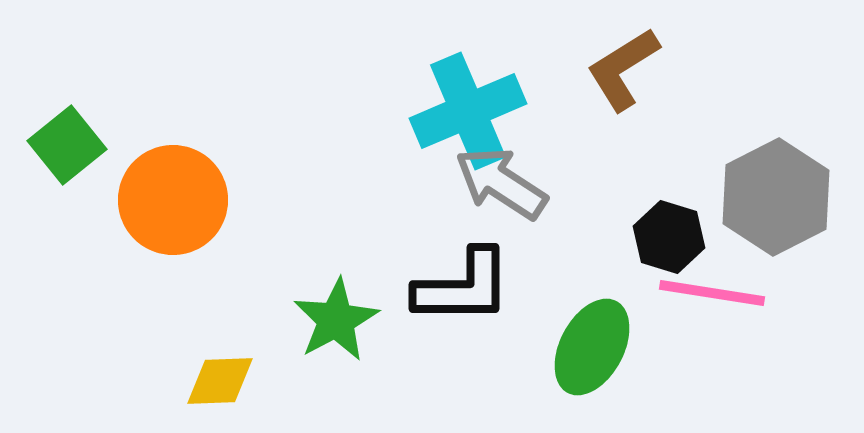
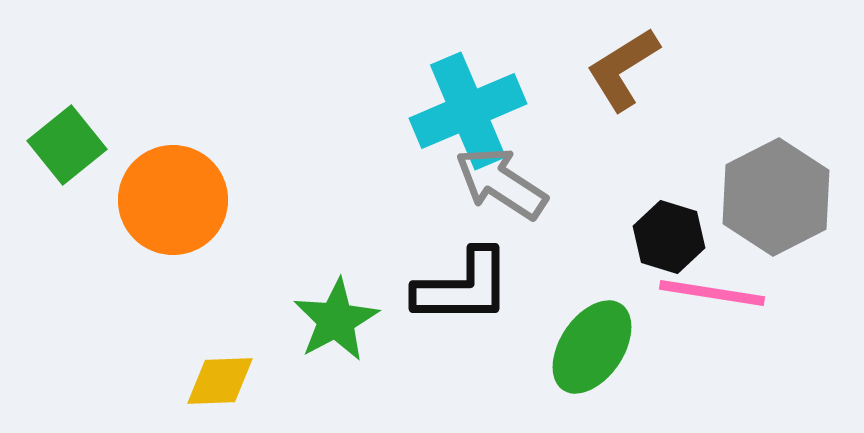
green ellipse: rotated 6 degrees clockwise
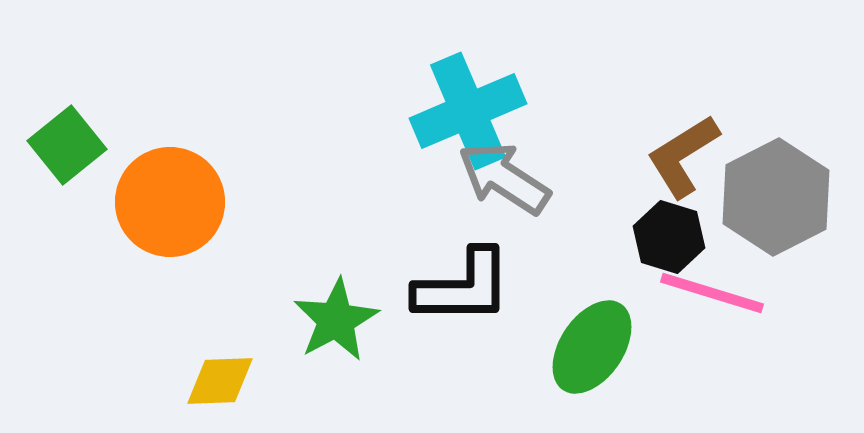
brown L-shape: moved 60 px right, 87 px down
gray arrow: moved 3 px right, 5 px up
orange circle: moved 3 px left, 2 px down
pink line: rotated 8 degrees clockwise
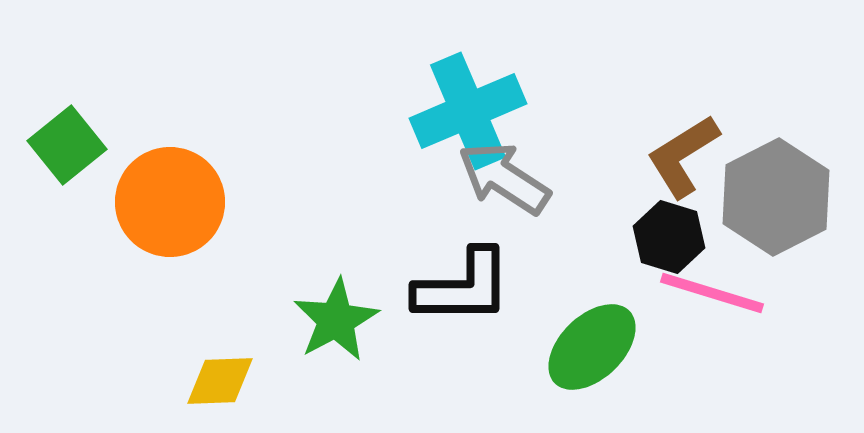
green ellipse: rotated 12 degrees clockwise
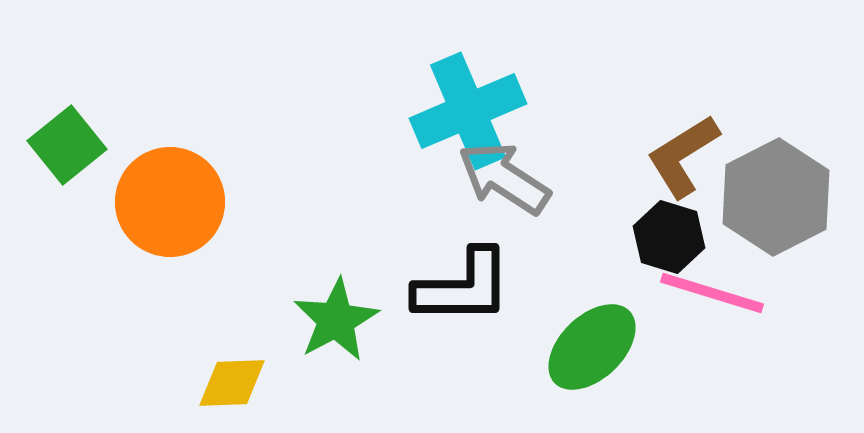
yellow diamond: moved 12 px right, 2 px down
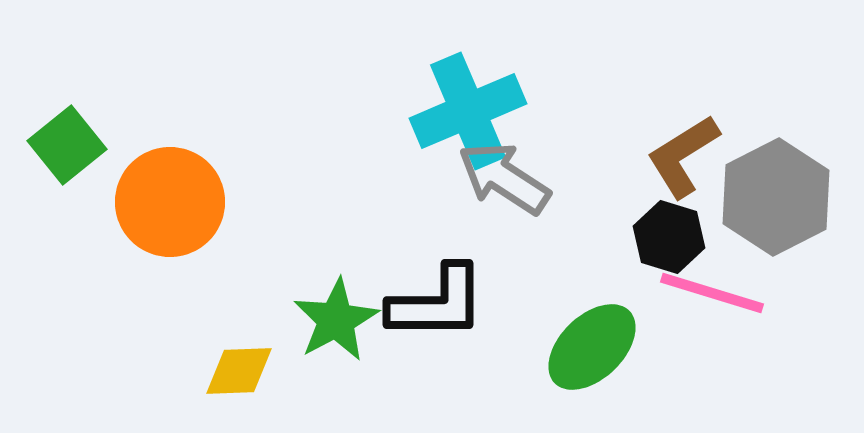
black L-shape: moved 26 px left, 16 px down
yellow diamond: moved 7 px right, 12 px up
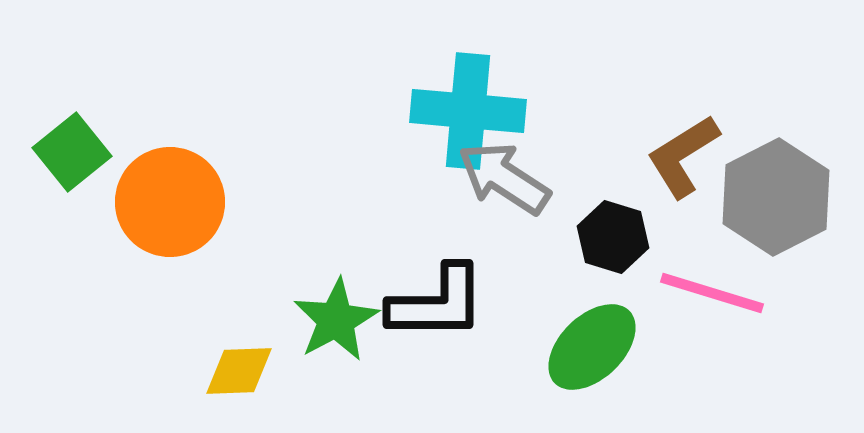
cyan cross: rotated 28 degrees clockwise
green square: moved 5 px right, 7 px down
black hexagon: moved 56 px left
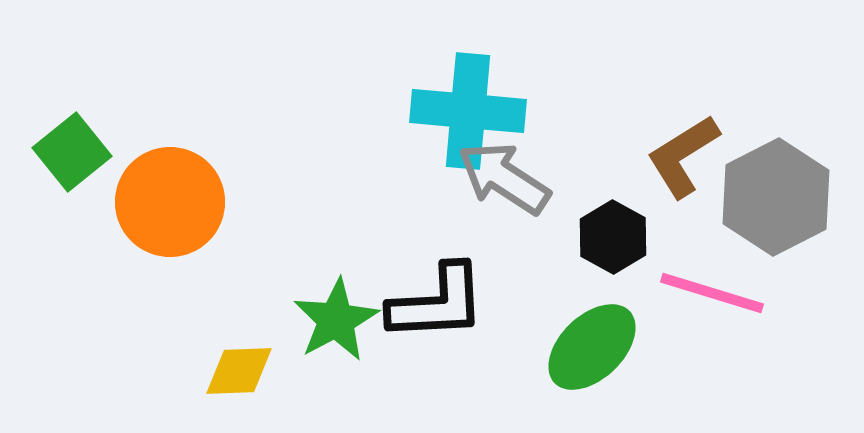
black hexagon: rotated 12 degrees clockwise
black L-shape: rotated 3 degrees counterclockwise
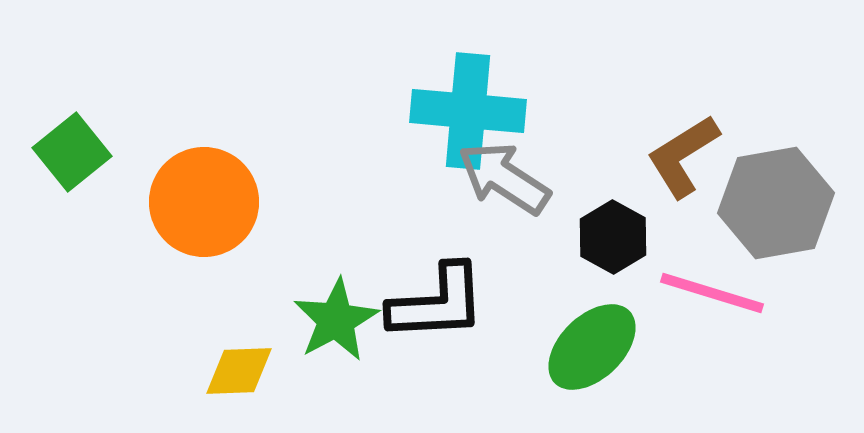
gray hexagon: moved 6 px down; rotated 17 degrees clockwise
orange circle: moved 34 px right
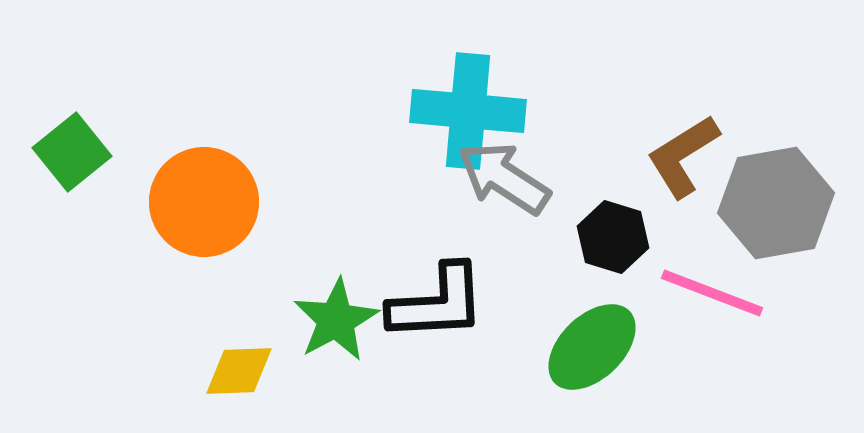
black hexagon: rotated 12 degrees counterclockwise
pink line: rotated 4 degrees clockwise
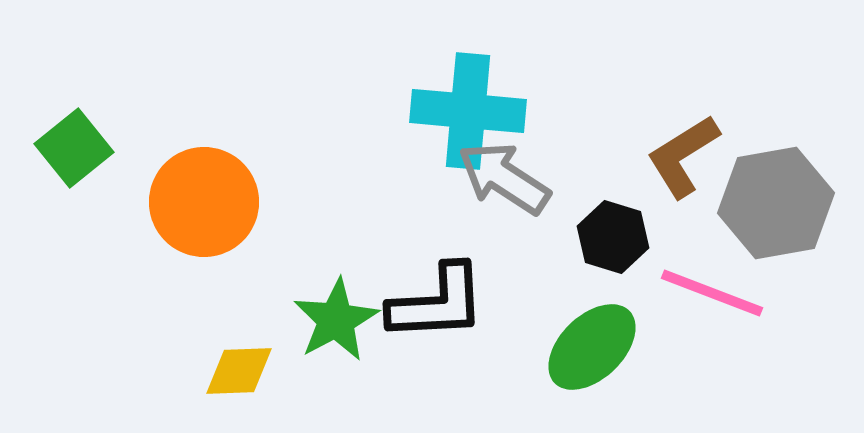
green square: moved 2 px right, 4 px up
